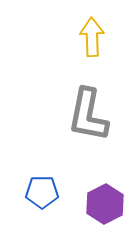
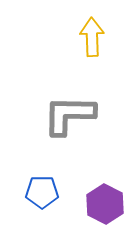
gray L-shape: moved 19 px left; rotated 80 degrees clockwise
purple hexagon: rotated 6 degrees counterclockwise
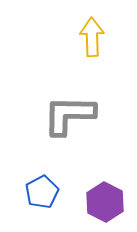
blue pentagon: rotated 28 degrees counterclockwise
purple hexagon: moved 2 px up
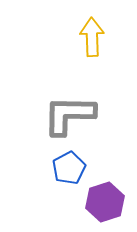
blue pentagon: moved 27 px right, 24 px up
purple hexagon: rotated 15 degrees clockwise
